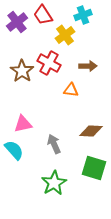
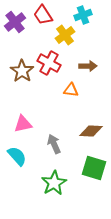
purple cross: moved 2 px left
cyan semicircle: moved 3 px right, 6 px down
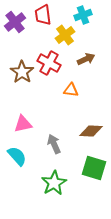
red trapezoid: rotated 25 degrees clockwise
brown arrow: moved 2 px left, 7 px up; rotated 24 degrees counterclockwise
brown star: moved 1 px down
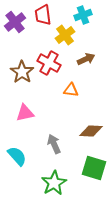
pink triangle: moved 2 px right, 11 px up
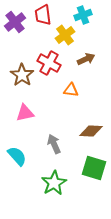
brown star: moved 3 px down
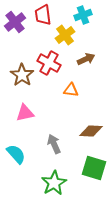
cyan semicircle: moved 1 px left, 2 px up
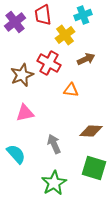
brown star: rotated 15 degrees clockwise
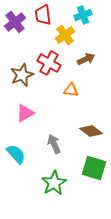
pink triangle: rotated 18 degrees counterclockwise
brown diamond: rotated 35 degrees clockwise
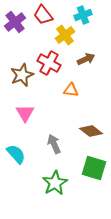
red trapezoid: rotated 30 degrees counterclockwise
pink triangle: rotated 30 degrees counterclockwise
green star: moved 1 px right
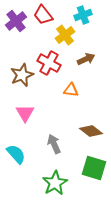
purple cross: moved 1 px right, 1 px up
